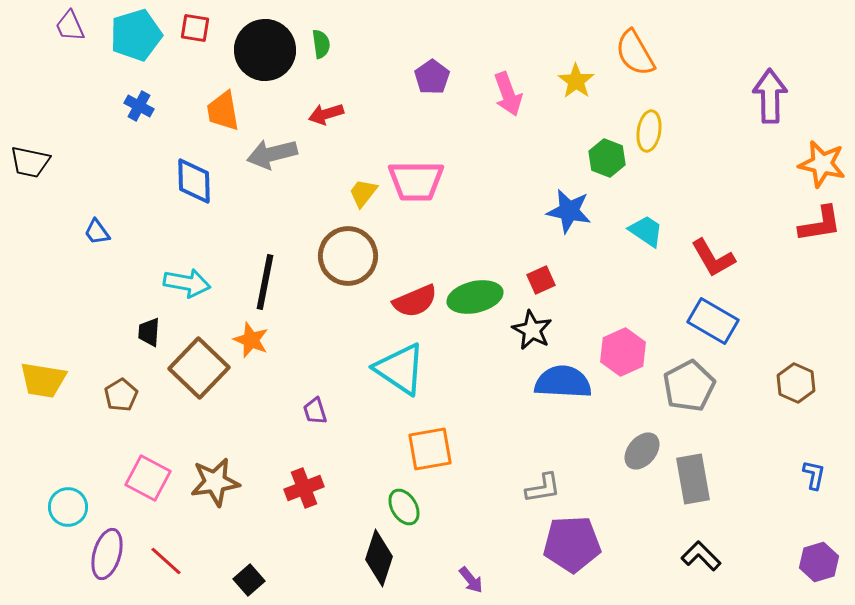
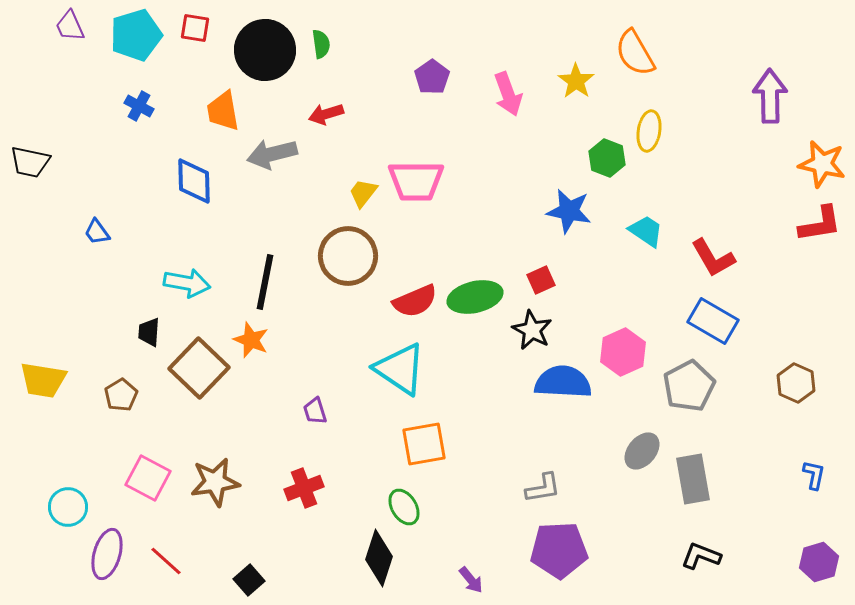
orange square at (430, 449): moved 6 px left, 5 px up
purple pentagon at (572, 544): moved 13 px left, 6 px down
black L-shape at (701, 556): rotated 24 degrees counterclockwise
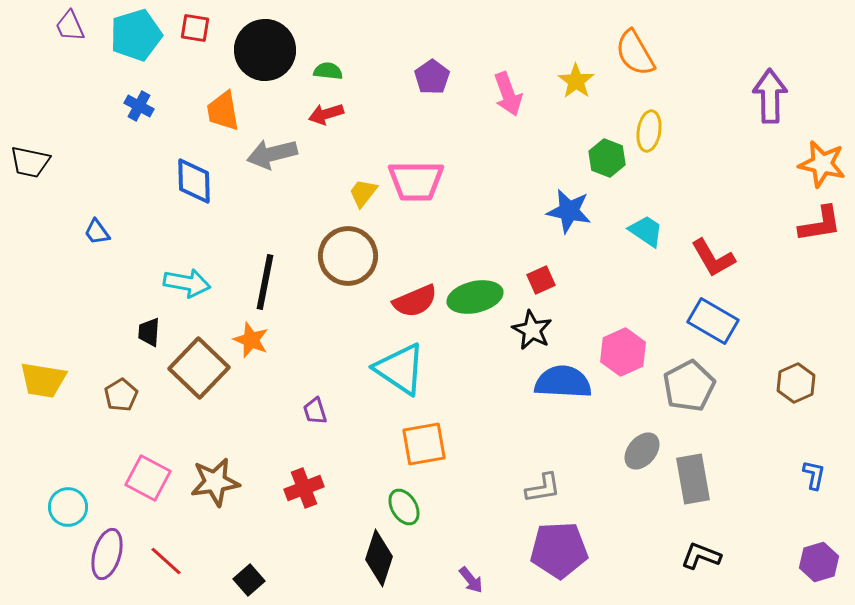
green semicircle at (321, 44): moved 7 px right, 27 px down; rotated 76 degrees counterclockwise
brown hexagon at (796, 383): rotated 12 degrees clockwise
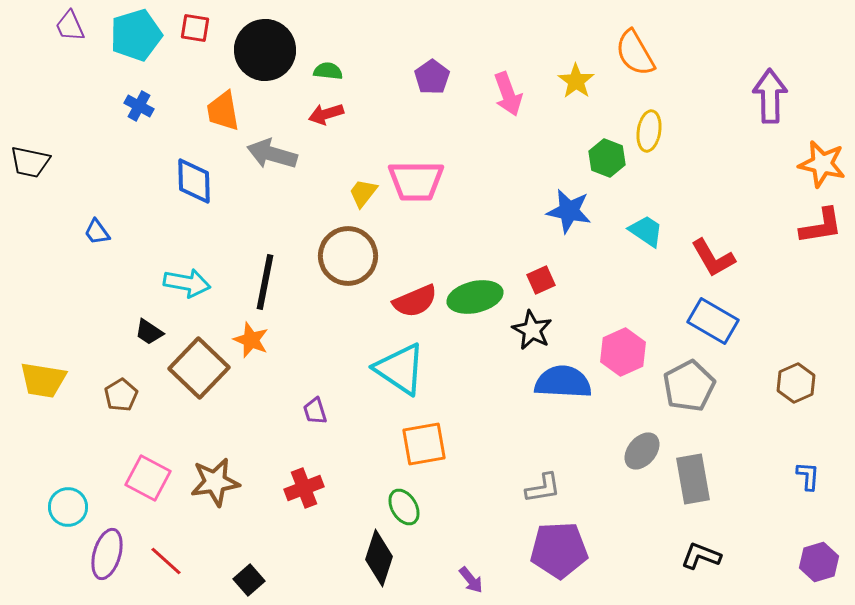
gray arrow at (272, 154): rotated 30 degrees clockwise
red L-shape at (820, 224): moved 1 px right, 2 px down
black trapezoid at (149, 332): rotated 60 degrees counterclockwise
blue L-shape at (814, 475): moved 6 px left, 1 px down; rotated 8 degrees counterclockwise
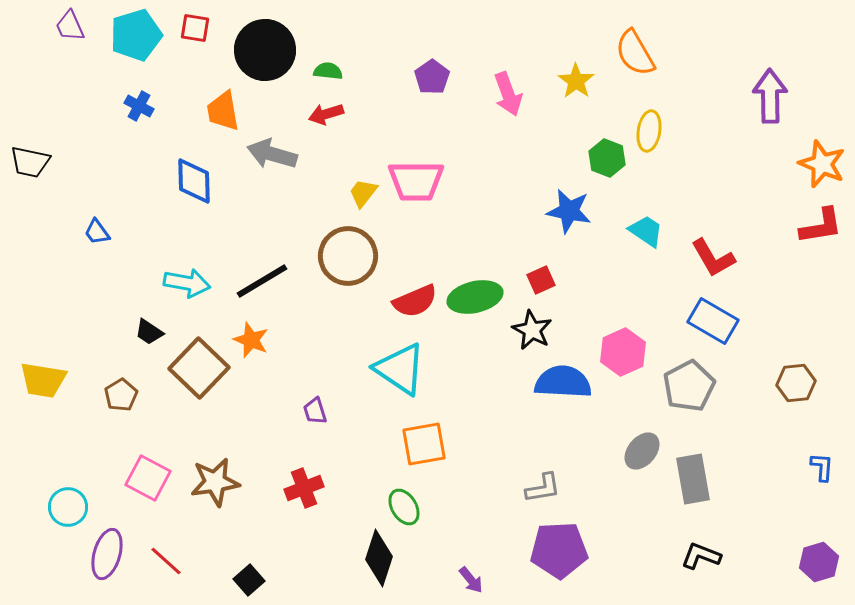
orange star at (822, 164): rotated 9 degrees clockwise
black line at (265, 282): moved 3 px left, 1 px up; rotated 48 degrees clockwise
brown hexagon at (796, 383): rotated 18 degrees clockwise
blue L-shape at (808, 476): moved 14 px right, 9 px up
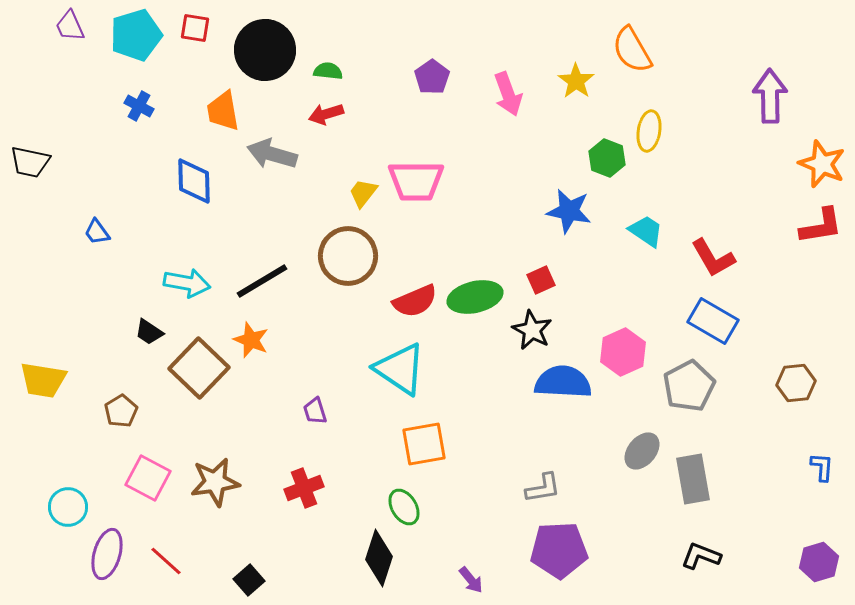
orange semicircle at (635, 53): moved 3 px left, 3 px up
brown pentagon at (121, 395): moved 16 px down
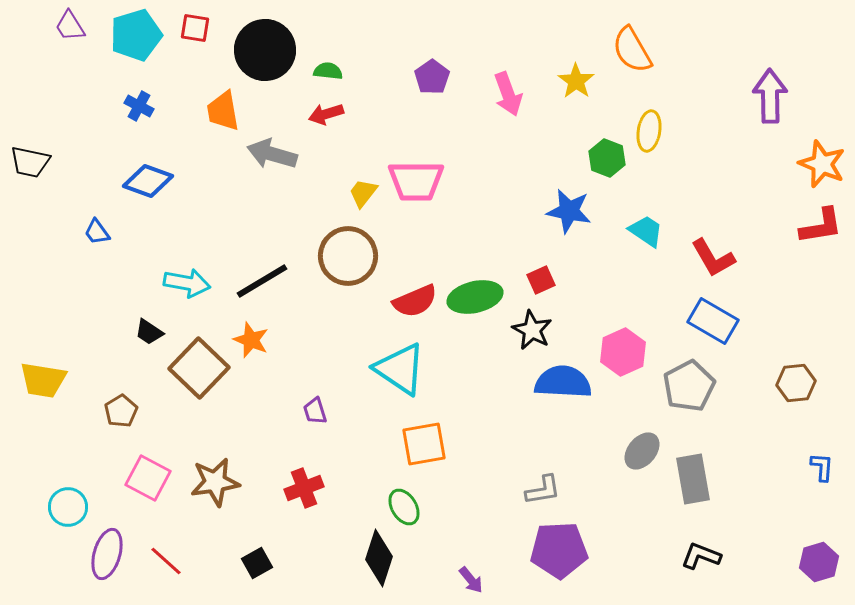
purple trapezoid at (70, 26): rotated 8 degrees counterclockwise
blue diamond at (194, 181): moved 46 px left; rotated 69 degrees counterclockwise
gray L-shape at (543, 488): moved 2 px down
black square at (249, 580): moved 8 px right, 17 px up; rotated 12 degrees clockwise
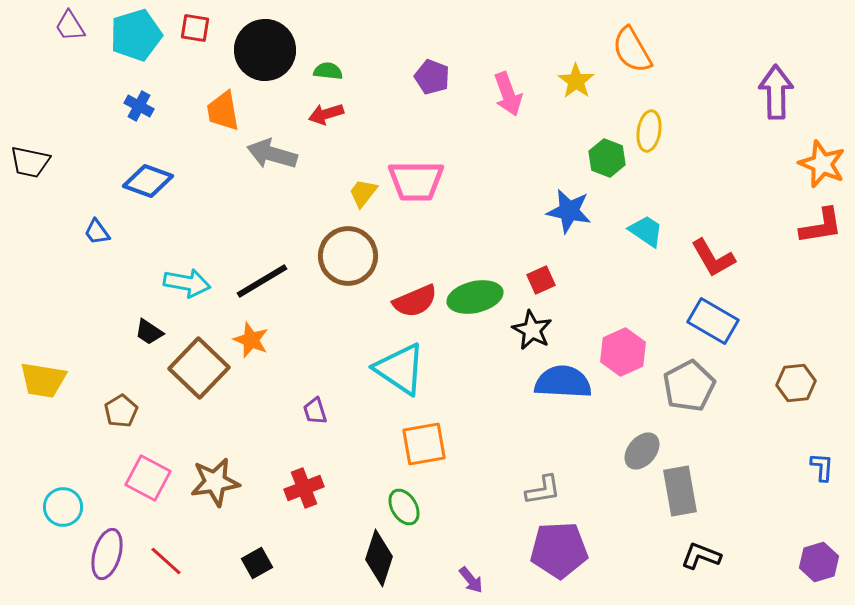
purple pentagon at (432, 77): rotated 16 degrees counterclockwise
purple arrow at (770, 96): moved 6 px right, 4 px up
gray rectangle at (693, 479): moved 13 px left, 12 px down
cyan circle at (68, 507): moved 5 px left
